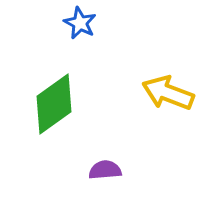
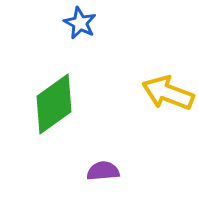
purple semicircle: moved 2 px left, 1 px down
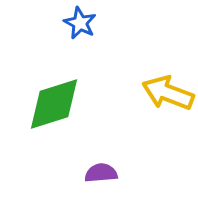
green diamond: rotated 18 degrees clockwise
purple semicircle: moved 2 px left, 2 px down
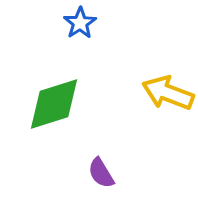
blue star: rotated 12 degrees clockwise
purple semicircle: rotated 116 degrees counterclockwise
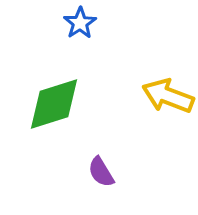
yellow arrow: moved 3 px down
purple semicircle: moved 1 px up
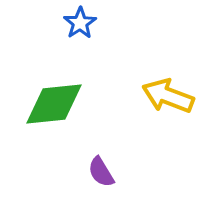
green diamond: rotated 12 degrees clockwise
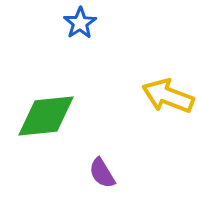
green diamond: moved 8 px left, 12 px down
purple semicircle: moved 1 px right, 1 px down
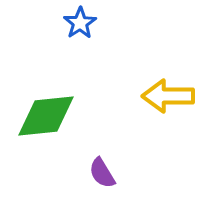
yellow arrow: rotated 21 degrees counterclockwise
